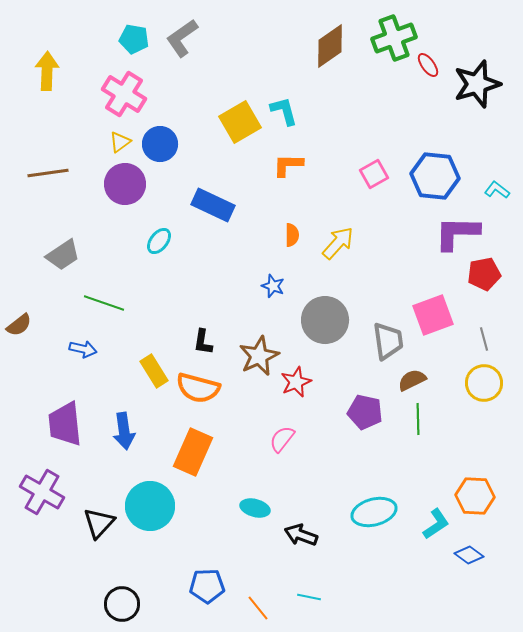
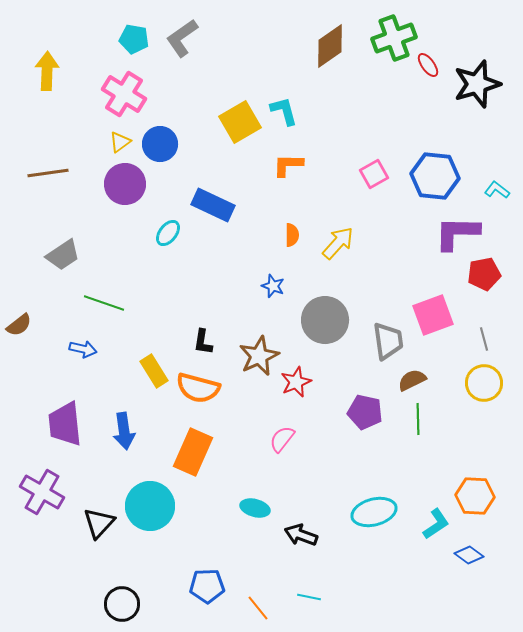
cyan ellipse at (159, 241): moved 9 px right, 8 px up
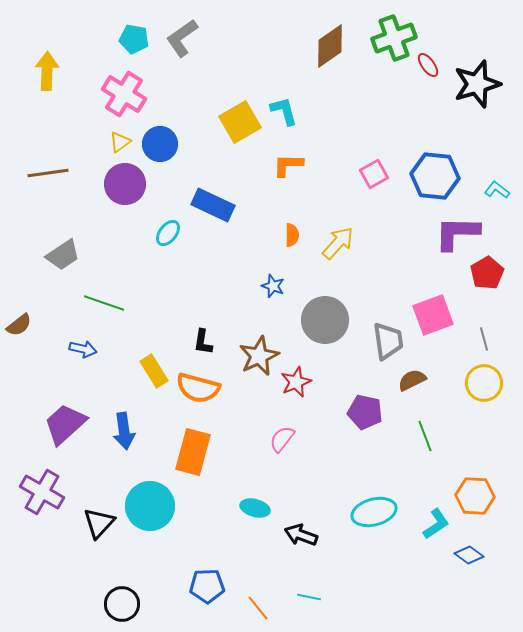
red pentagon at (484, 274): moved 3 px right, 1 px up; rotated 20 degrees counterclockwise
green line at (418, 419): moved 7 px right, 17 px down; rotated 20 degrees counterclockwise
purple trapezoid at (65, 424): rotated 54 degrees clockwise
orange rectangle at (193, 452): rotated 9 degrees counterclockwise
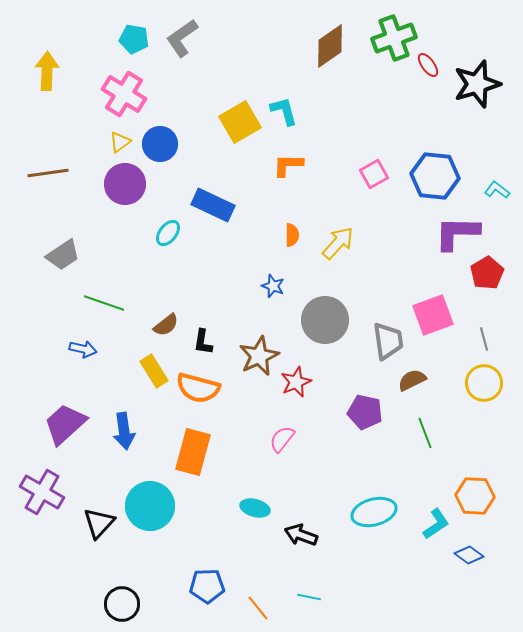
brown semicircle at (19, 325): moved 147 px right
green line at (425, 436): moved 3 px up
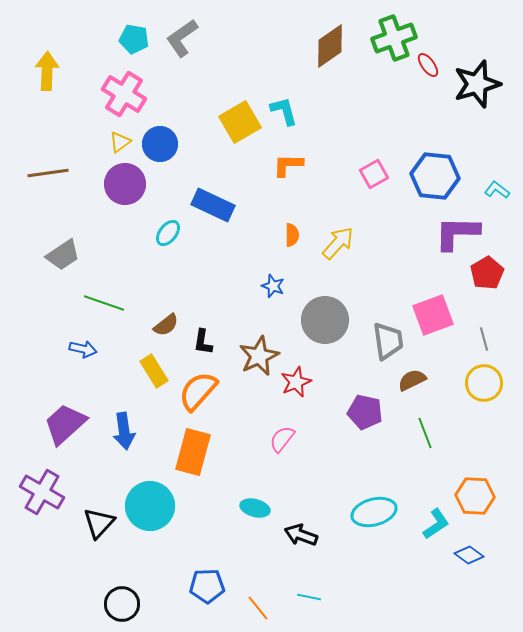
orange semicircle at (198, 388): moved 3 px down; rotated 117 degrees clockwise
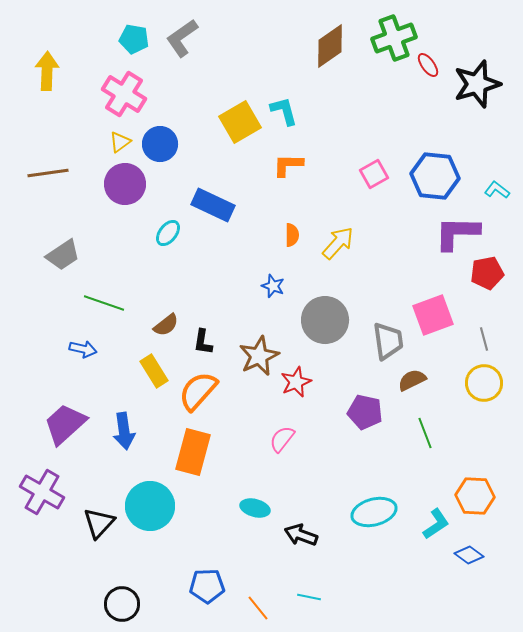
red pentagon at (487, 273): rotated 20 degrees clockwise
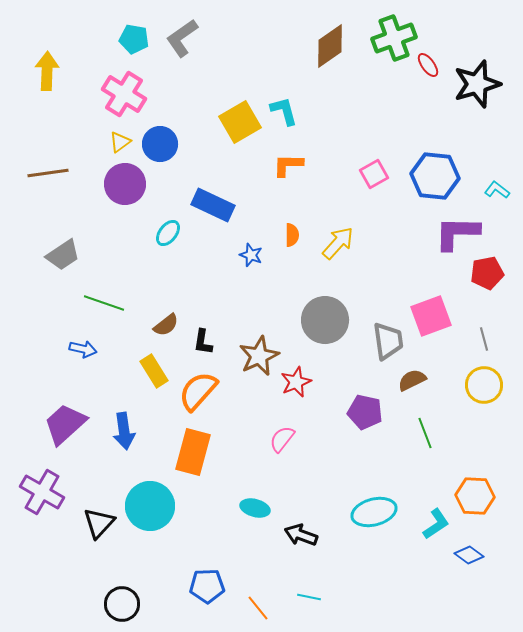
blue star at (273, 286): moved 22 px left, 31 px up
pink square at (433, 315): moved 2 px left, 1 px down
yellow circle at (484, 383): moved 2 px down
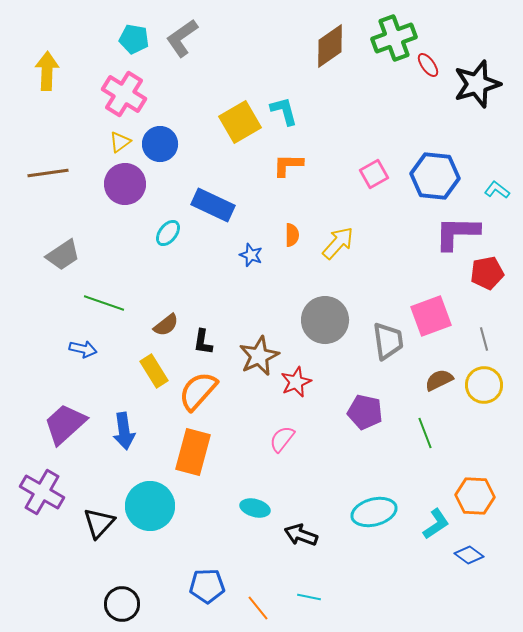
brown semicircle at (412, 380): moved 27 px right
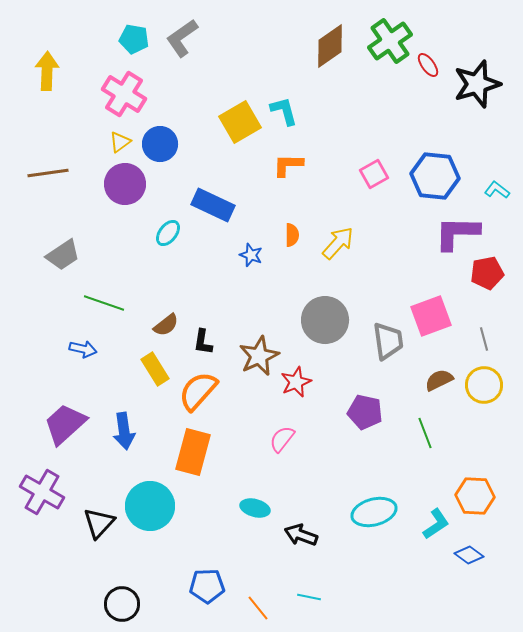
green cross at (394, 38): moved 4 px left, 3 px down; rotated 15 degrees counterclockwise
yellow rectangle at (154, 371): moved 1 px right, 2 px up
